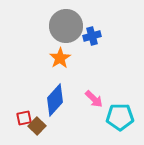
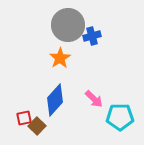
gray circle: moved 2 px right, 1 px up
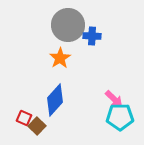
blue cross: rotated 18 degrees clockwise
pink arrow: moved 20 px right
red square: rotated 35 degrees clockwise
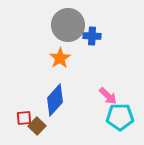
pink arrow: moved 6 px left, 3 px up
red square: rotated 28 degrees counterclockwise
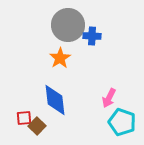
pink arrow: moved 1 px right, 2 px down; rotated 72 degrees clockwise
blue diamond: rotated 48 degrees counterclockwise
cyan pentagon: moved 2 px right, 5 px down; rotated 20 degrees clockwise
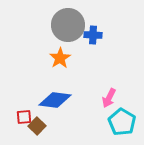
blue cross: moved 1 px right, 1 px up
blue diamond: rotated 76 degrees counterclockwise
red square: moved 1 px up
cyan pentagon: rotated 12 degrees clockwise
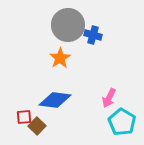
blue cross: rotated 12 degrees clockwise
